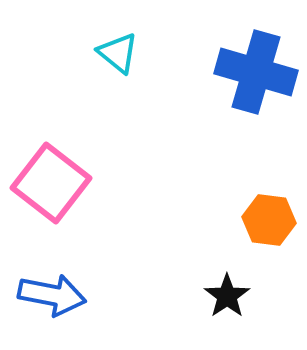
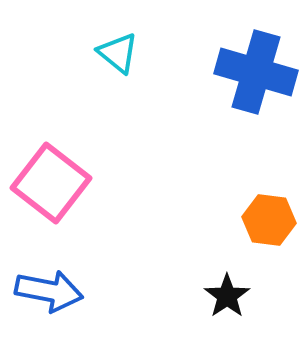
blue arrow: moved 3 px left, 4 px up
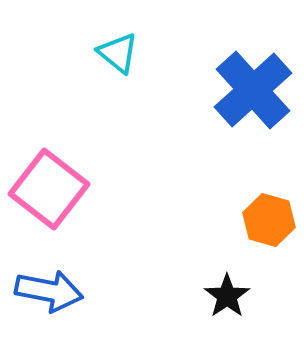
blue cross: moved 3 px left, 18 px down; rotated 32 degrees clockwise
pink square: moved 2 px left, 6 px down
orange hexagon: rotated 9 degrees clockwise
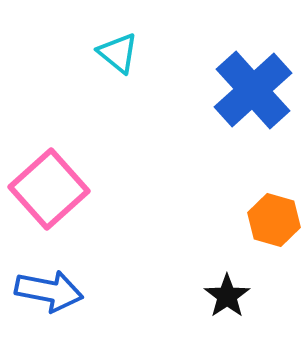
pink square: rotated 10 degrees clockwise
orange hexagon: moved 5 px right
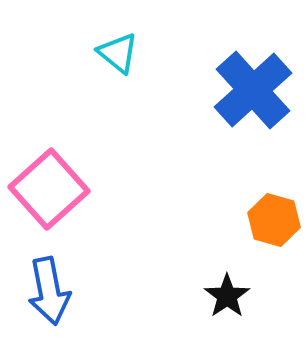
blue arrow: rotated 68 degrees clockwise
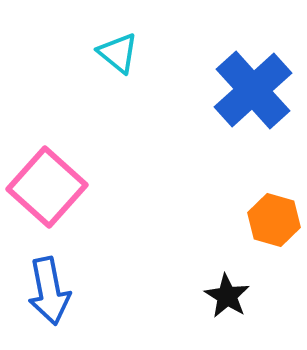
pink square: moved 2 px left, 2 px up; rotated 6 degrees counterclockwise
black star: rotated 6 degrees counterclockwise
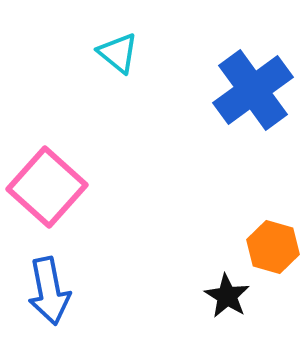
blue cross: rotated 6 degrees clockwise
orange hexagon: moved 1 px left, 27 px down
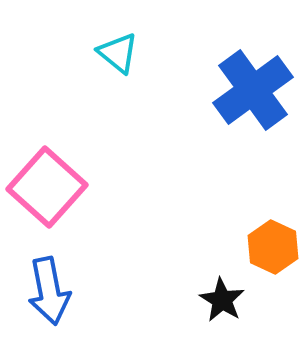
orange hexagon: rotated 9 degrees clockwise
black star: moved 5 px left, 4 px down
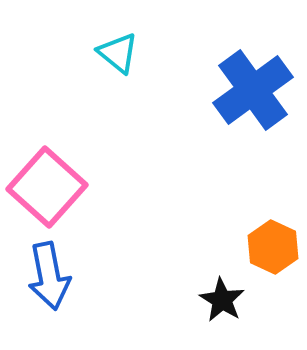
blue arrow: moved 15 px up
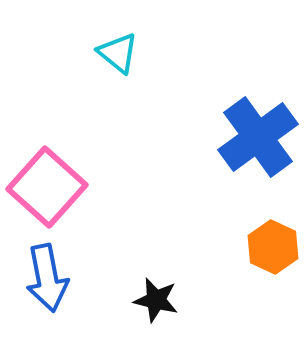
blue cross: moved 5 px right, 47 px down
blue arrow: moved 2 px left, 2 px down
black star: moved 66 px left; rotated 18 degrees counterclockwise
